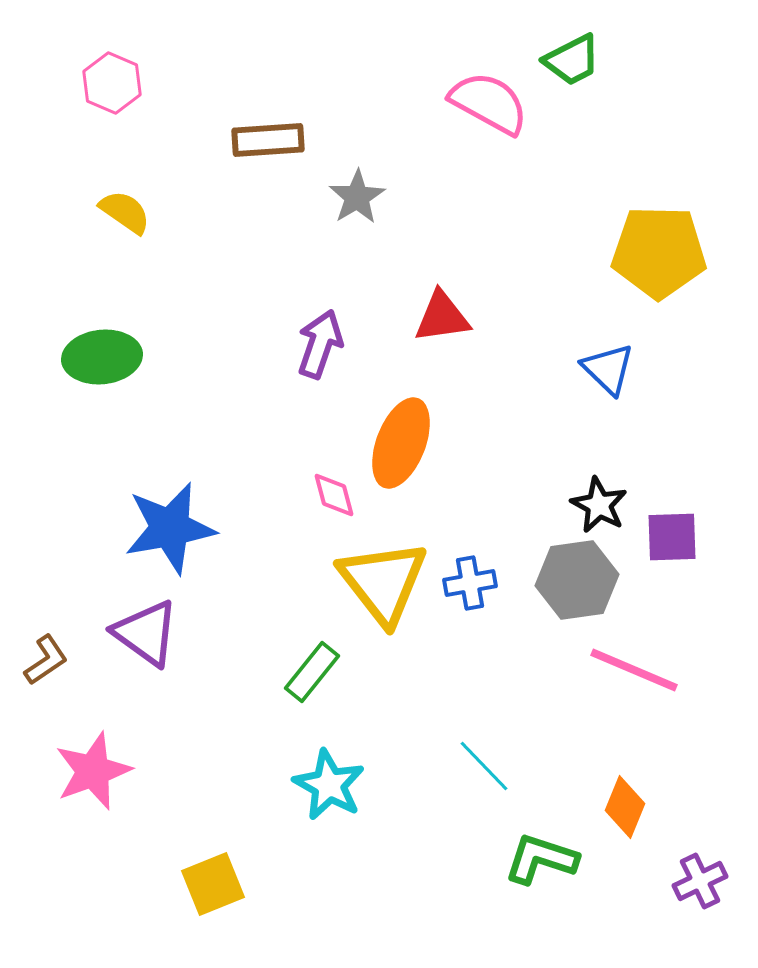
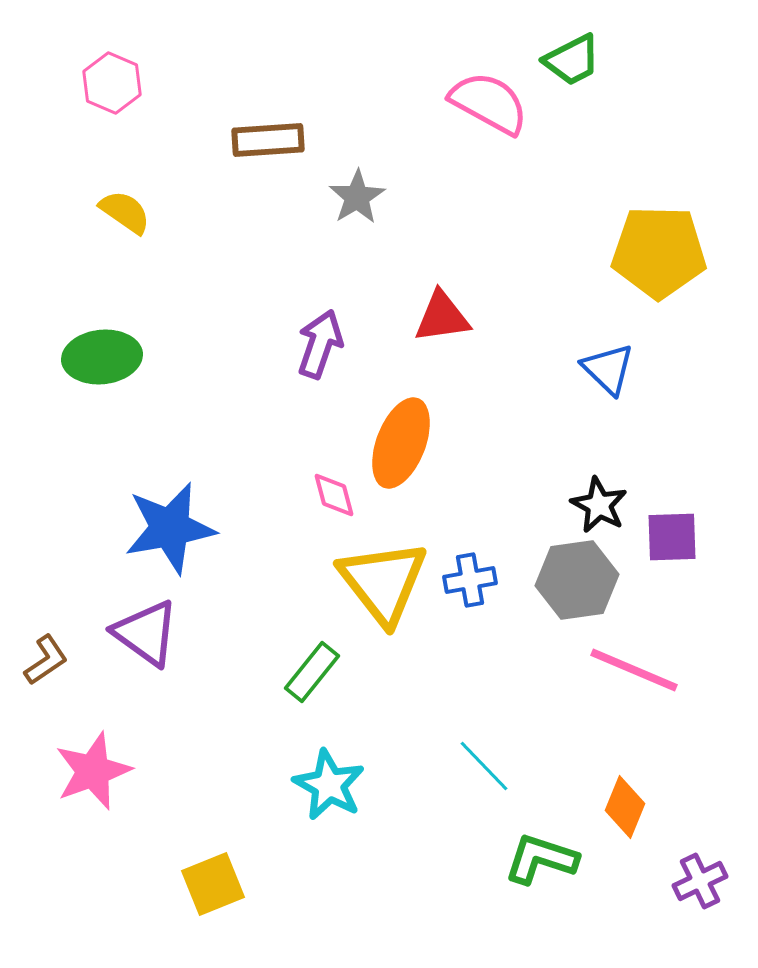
blue cross: moved 3 px up
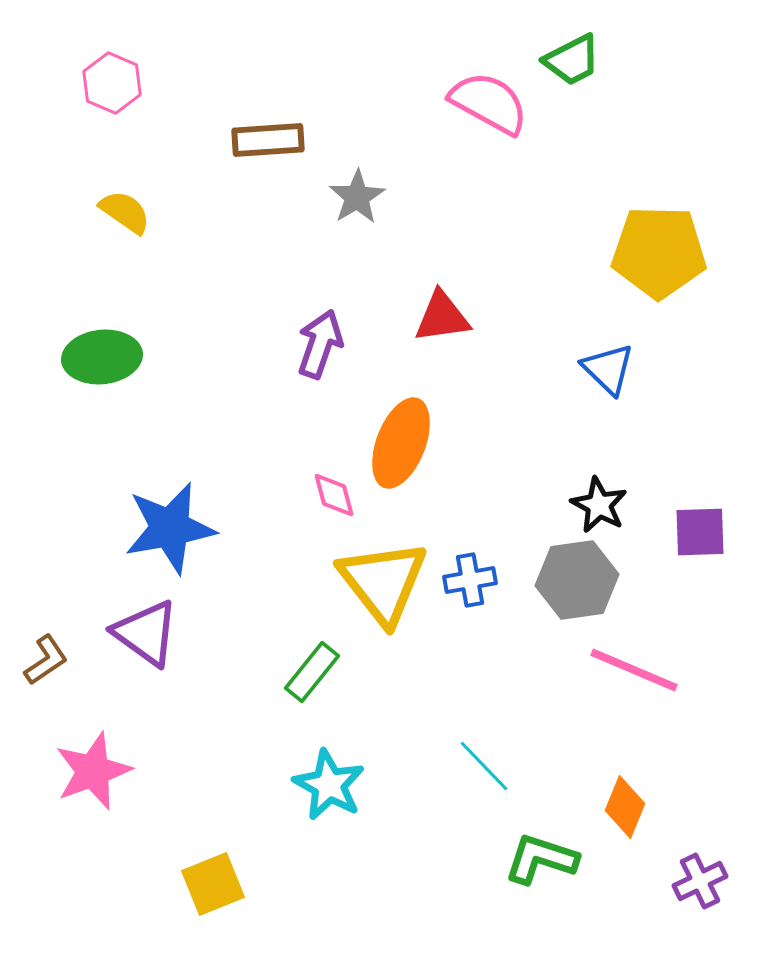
purple square: moved 28 px right, 5 px up
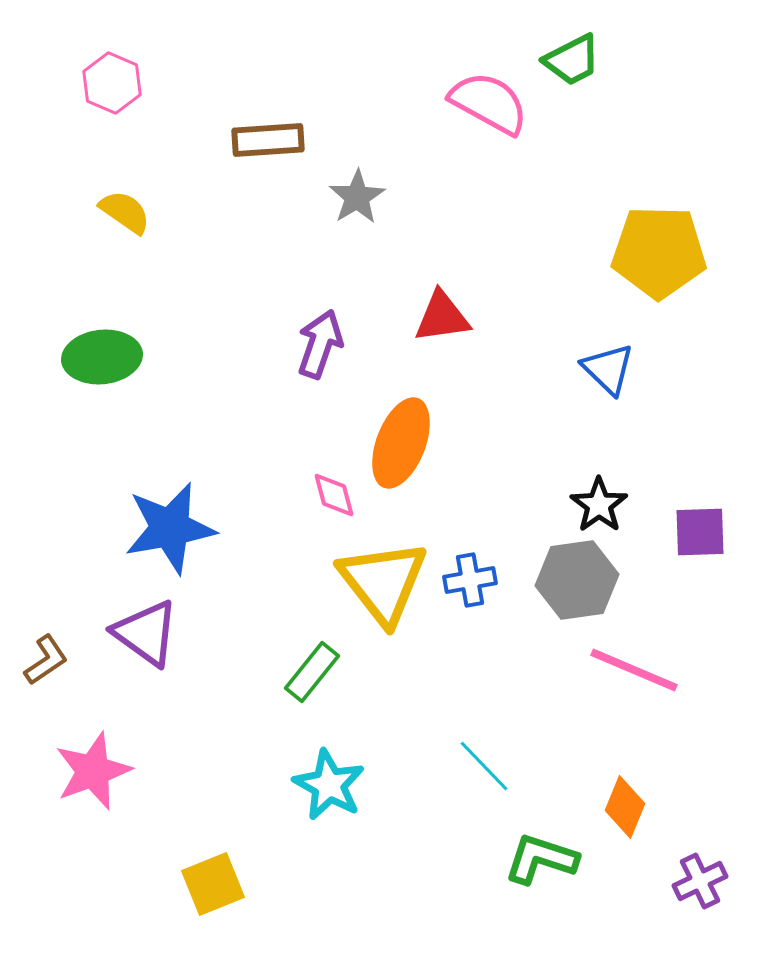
black star: rotated 8 degrees clockwise
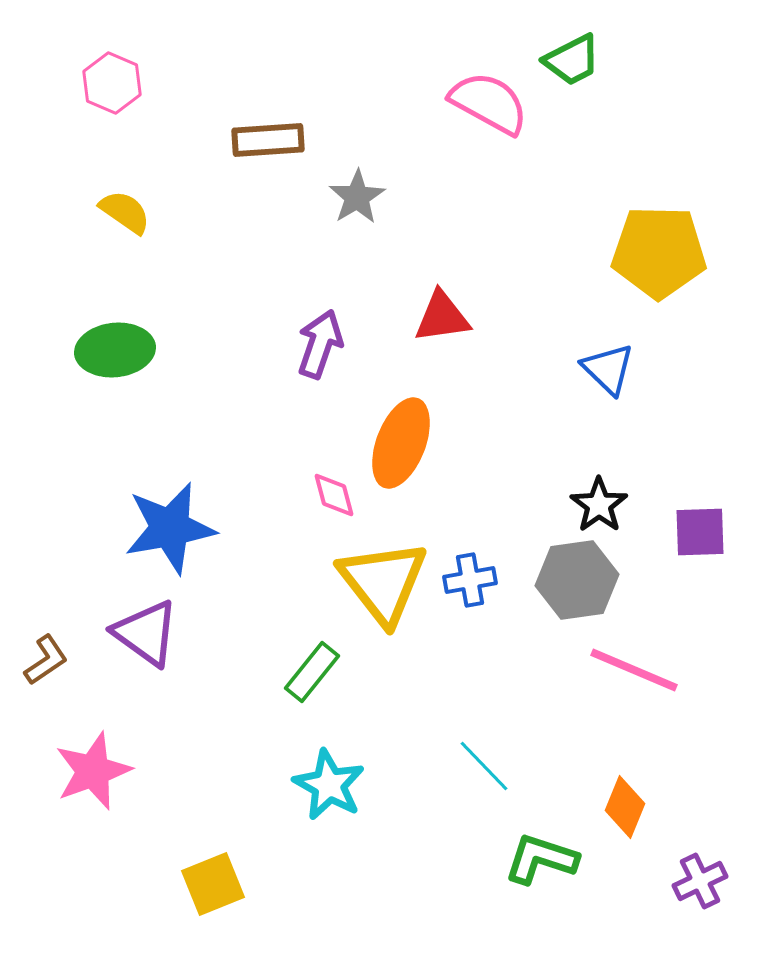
green ellipse: moved 13 px right, 7 px up
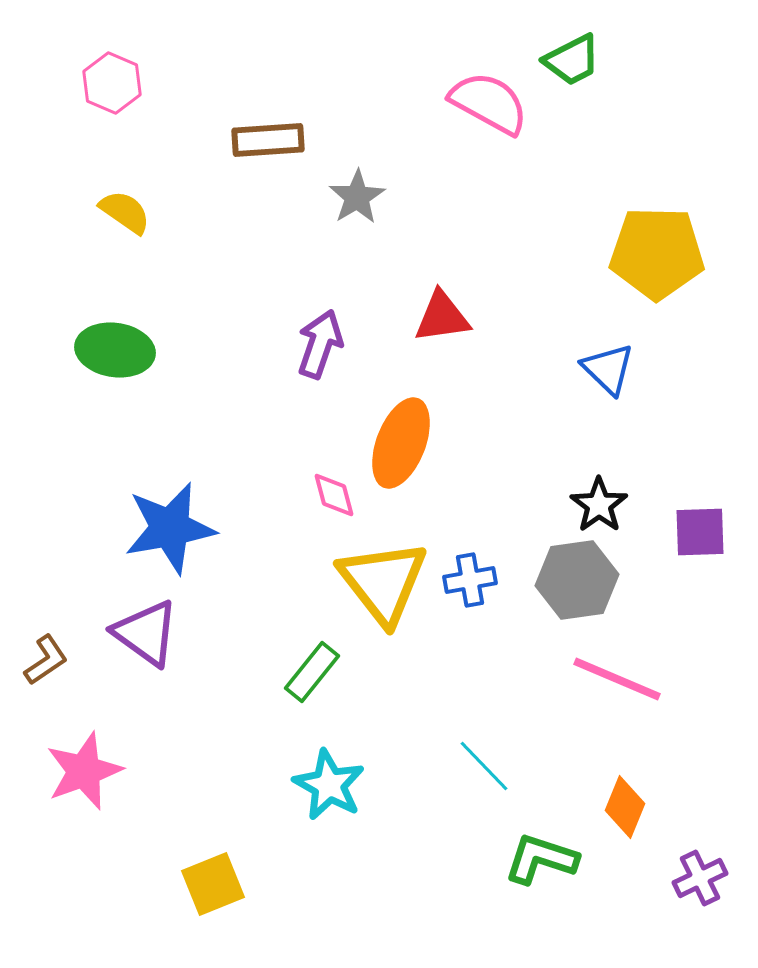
yellow pentagon: moved 2 px left, 1 px down
green ellipse: rotated 14 degrees clockwise
pink line: moved 17 px left, 9 px down
pink star: moved 9 px left
purple cross: moved 3 px up
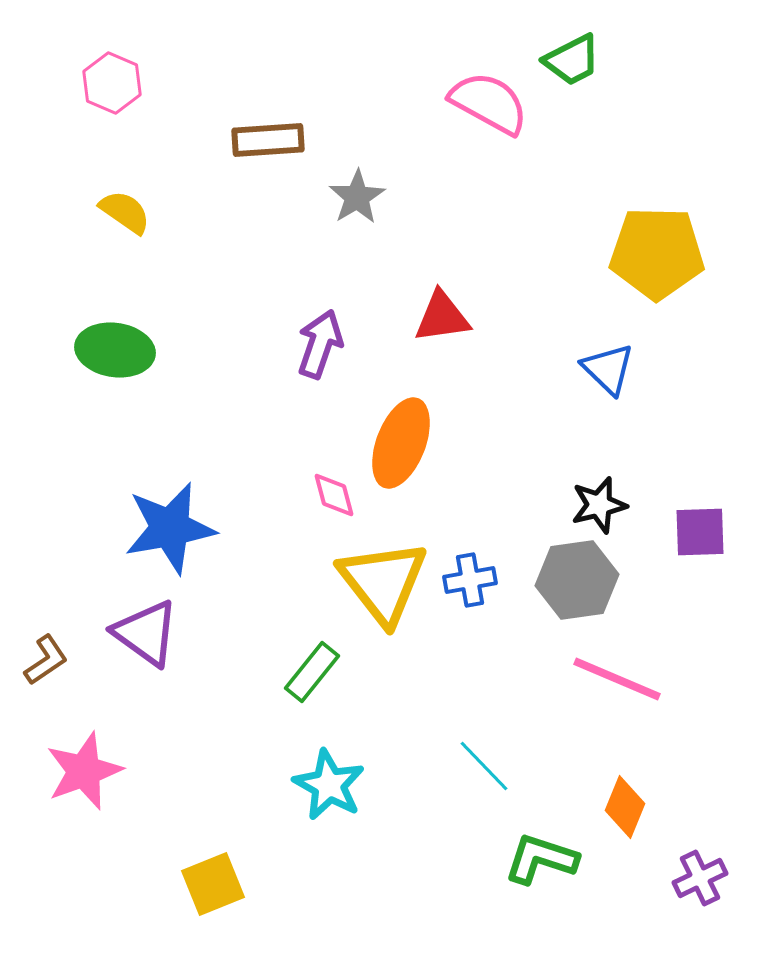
black star: rotated 22 degrees clockwise
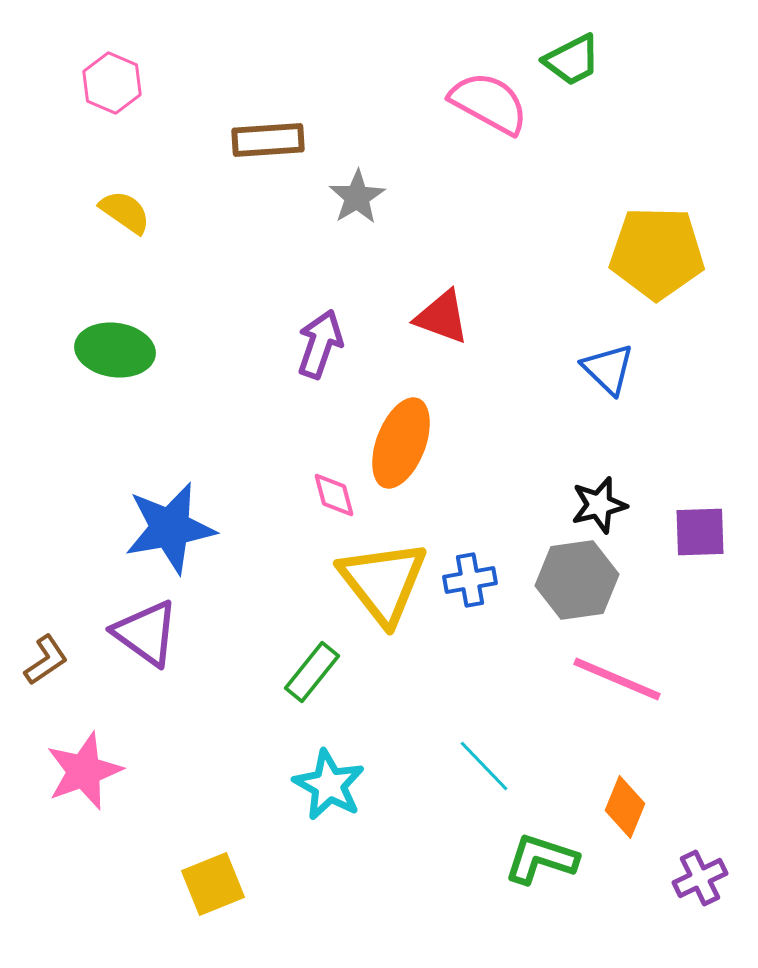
red triangle: rotated 28 degrees clockwise
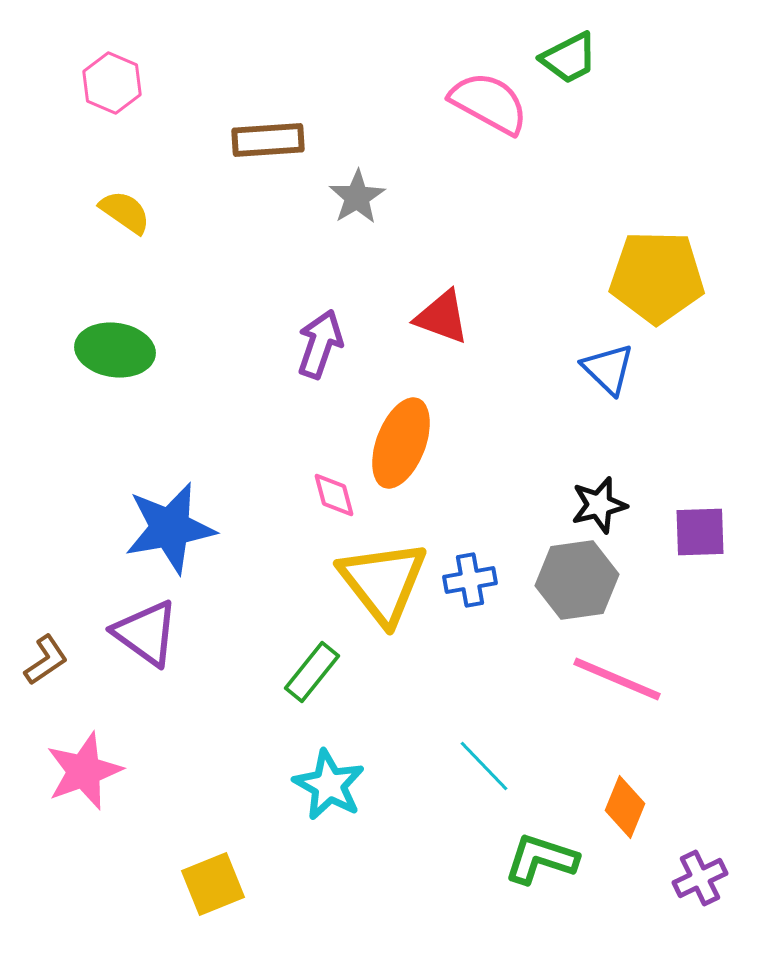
green trapezoid: moved 3 px left, 2 px up
yellow pentagon: moved 24 px down
